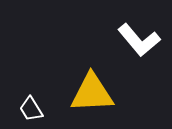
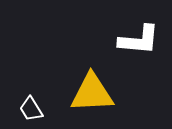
white L-shape: rotated 45 degrees counterclockwise
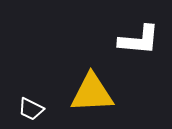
white trapezoid: rotated 32 degrees counterclockwise
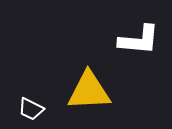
yellow triangle: moved 3 px left, 2 px up
